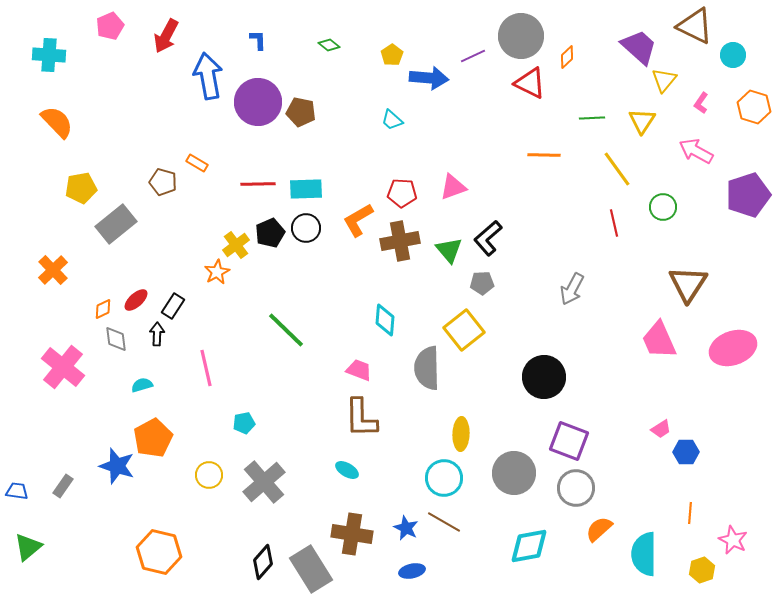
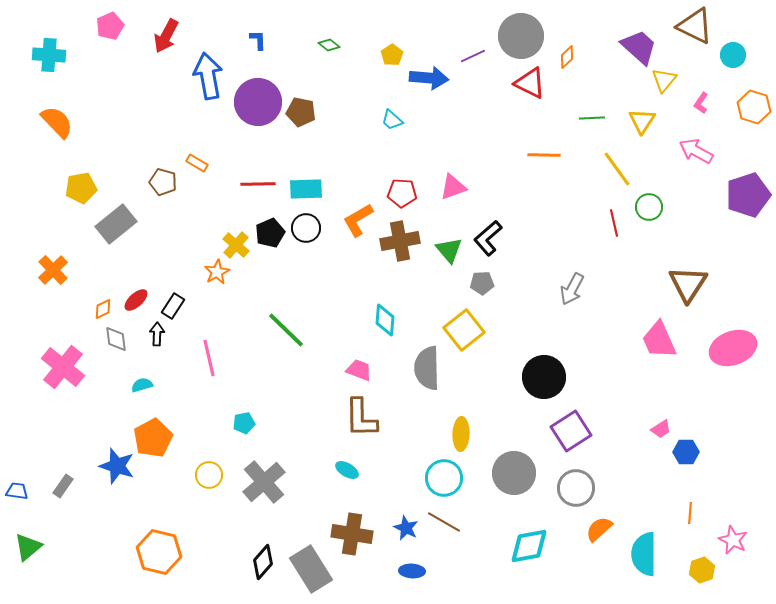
green circle at (663, 207): moved 14 px left
yellow cross at (236, 245): rotated 12 degrees counterclockwise
pink line at (206, 368): moved 3 px right, 10 px up
purple square at (569, 441): moved 2 px right, 10 px up; rotated 36 degrees clockwise
blue ellipse at (412, 571): rotated 15 degrees clockwise
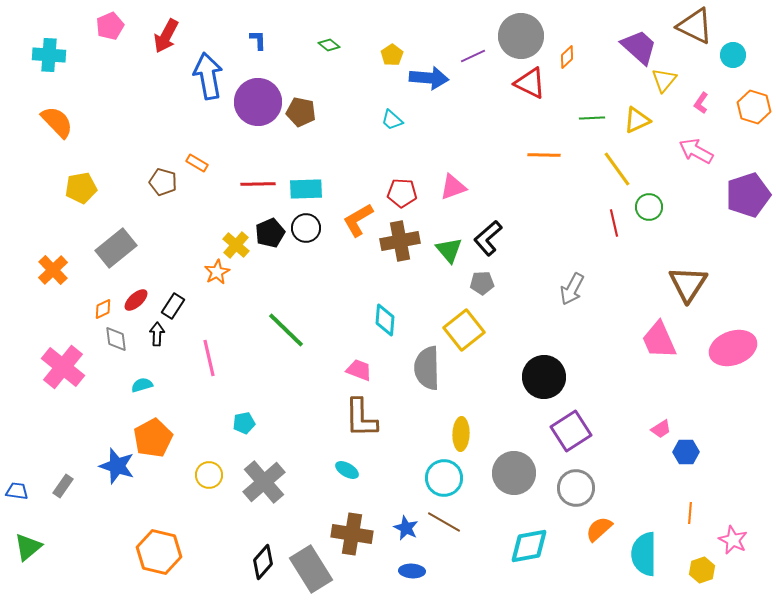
yellow triangle at (642, 121): moved 5 px left, 1 px up; rotated 32 degrees clockwise
gray rectangle at (116, 224): moved 24 px down
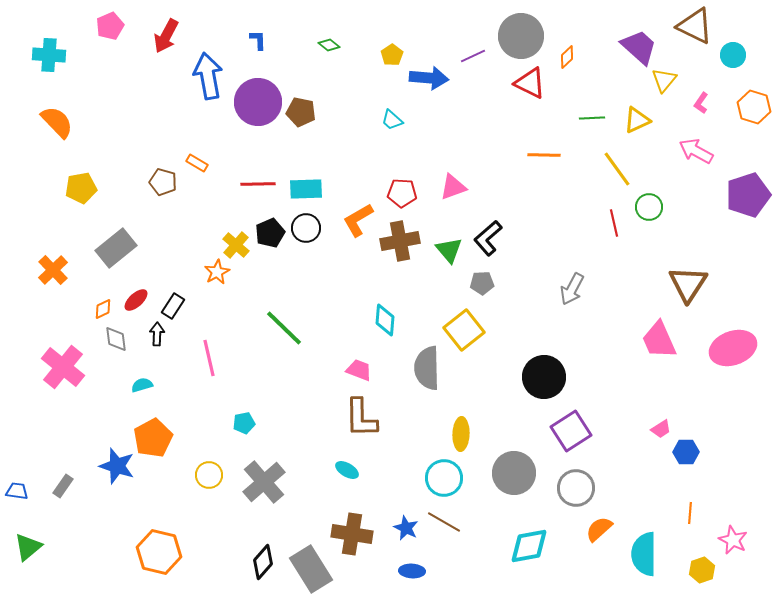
green line at (286, 330): moved 2 px left, 2 px up
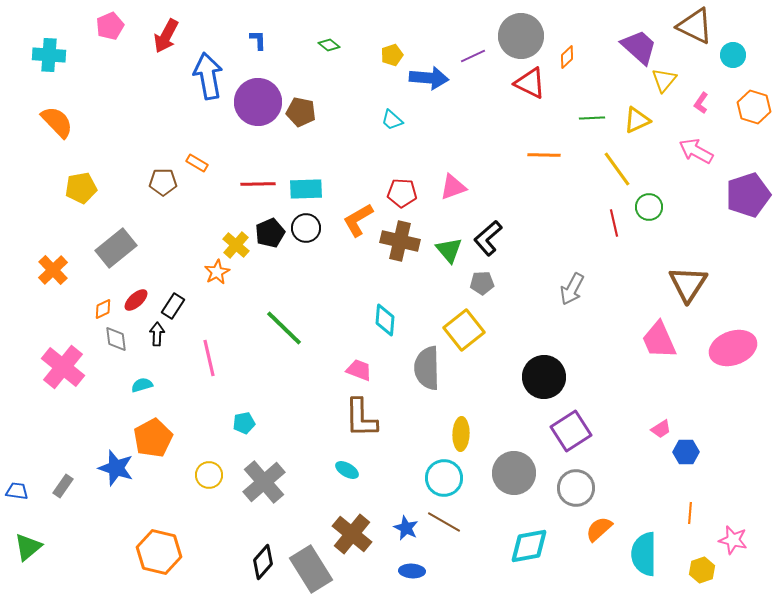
yellow pentagon at (392, 55): rotated 15 degrees clockwise
brown pentagon at (163, 182): rotated 16 degrees counterclockwise
brown cross at (400, 241): rotated 24 degrees clockwise
blue star at (117, 466): moved 1 px left, 2 px down
brown cross at (352, 534): rotated 30 degrees clockwise
pink star at (733, 540): rotated 12 degrees counterclockwise
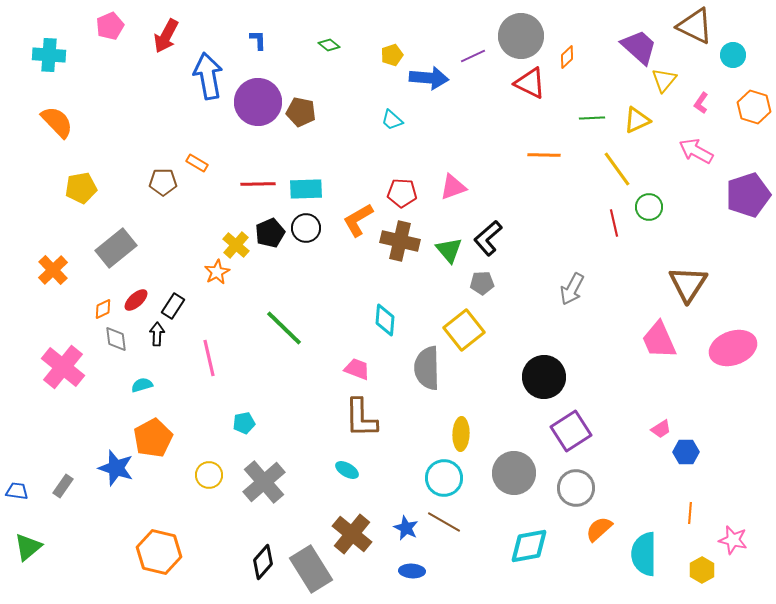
pink trapezoid at (359, 370): moved 2 px left, 1 px up
yellow hexagon at (702, 570): rotated 10 degrees counterclockwise
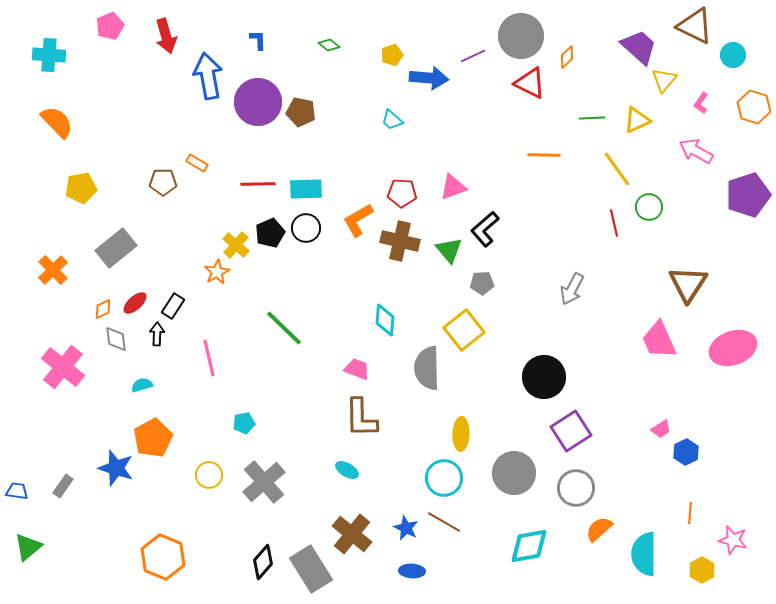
red arrow at (166, 36): rotated 44 degrees counterclockwise
black L-shape at (488, 238): moved 3 px left, 9 px up
red ellipse at (136, 300): moved 1 px left, 3 px down
blue hexagon at (686, 452): rotated 25 degrees counterclockwise
orange hexagon at (159, 552): moved 4 px right, 5 px down; rotated 9 degrees clockwise
